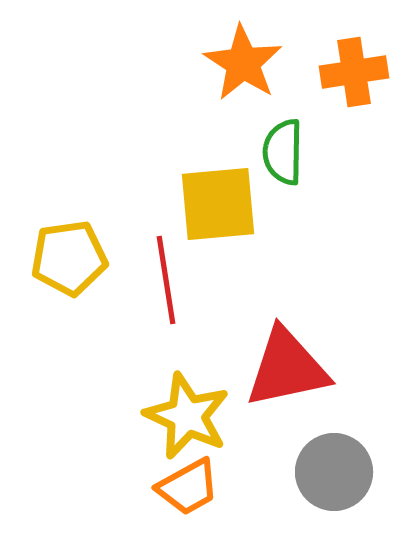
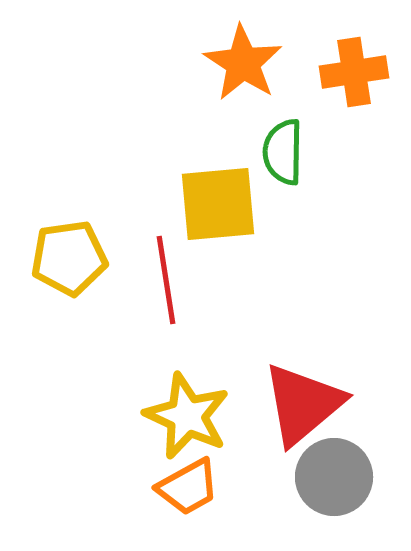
red triangle: moved 16 px right, 36 px down; rotated 28 degrees counterclockwise
gray circle: moved 5 px down
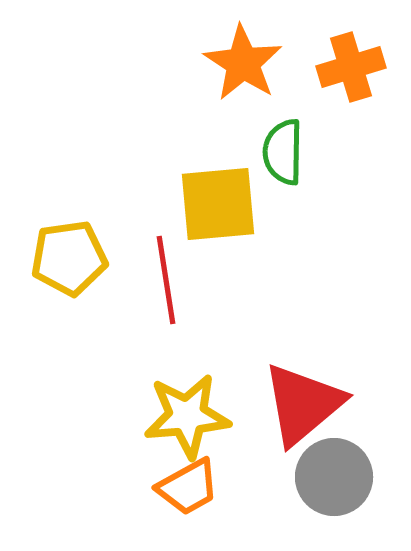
orange cross: moved 3 px left, 5 px up; rotated 8 degrees counterclockwise
yellow star: rotated 30 degrees counterclockwise
